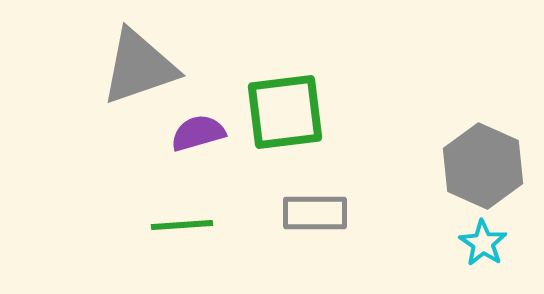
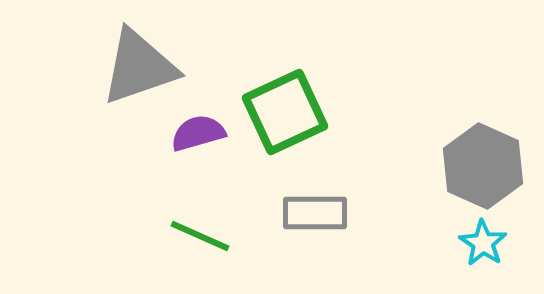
green square: rotated 18 degrees counterclockwise
green line: moved 18 px right, 11 px down; rotated 28 degrees clockwise
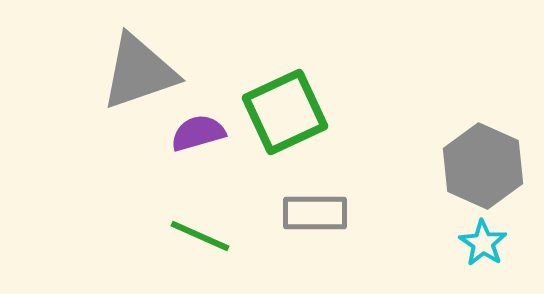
gray triangle: moved 5 px down
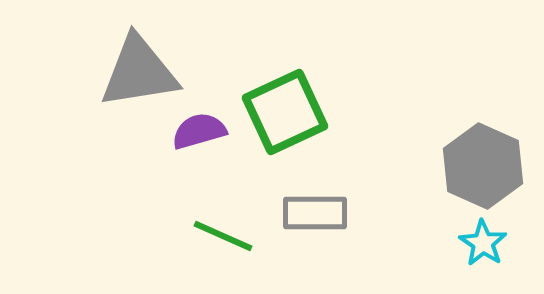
gray triangle: rotated 10 degrees clockwise
purple semicircle: moved 1 px right, 2 px up
green line: moved 23 px right
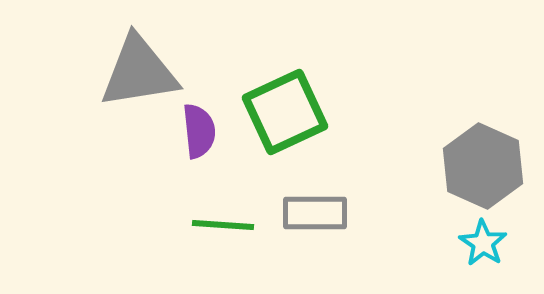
purple semicircle: rotated 100 degrees clockwise
green line: moved 11 px up; rotated 20 degrees counterclockwise
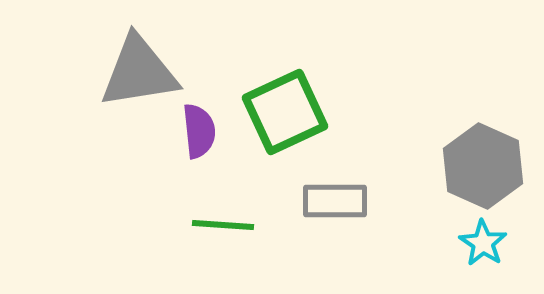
gray rectangle: moved 20 px right, 12 px up
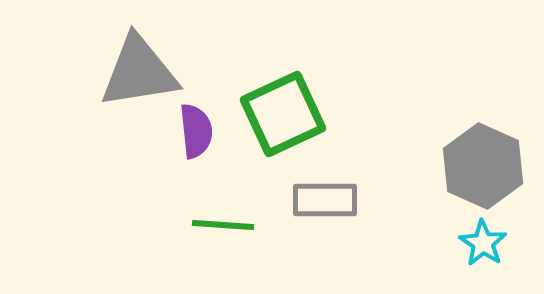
green square: moved 2 px left, 2 px down
purple semicircle: moved 3 px left
gray rectangle: moved 10 px left, 1 px up
